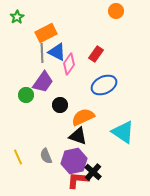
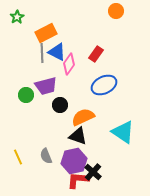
purple trapezoid: moved 3 px right, 4 px down; rotated 40 degrees clockwise
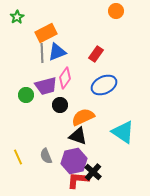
blue triangle: rotated 48 degrees counterclockwise
pink diamond: moved 4 px left, 14 px down
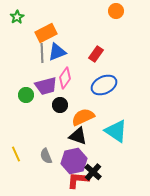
cyan triangle: moved 7 px left, 1 px up
yellow line: moved 2 px left, 3 px up
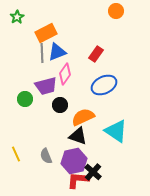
pink diamond: moved 4 px up
green circle: moved 1 px left, 4 px down
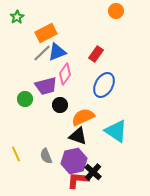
gray line: rotated 48 degrees clockwise
blue ellipse: rotated 35 degrees counterclockwise
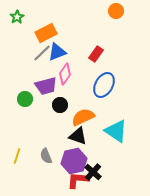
yellow line: moved 1 px right, 2 px down; rotated 42 degrees clockwise
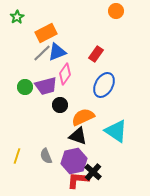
green circle: moved 12 px up
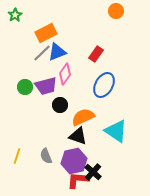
green star: moved 2 px left, 2 px up
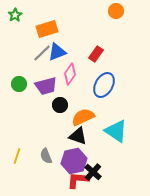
orange rectangle: moved 1 px right, 4 px up; rotated 10 degrees clockwise
pink diamond: moved 5 px right
green circle: moved 6 px left, 3 px up
